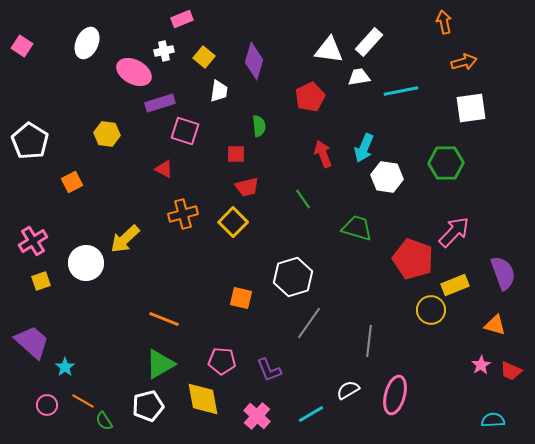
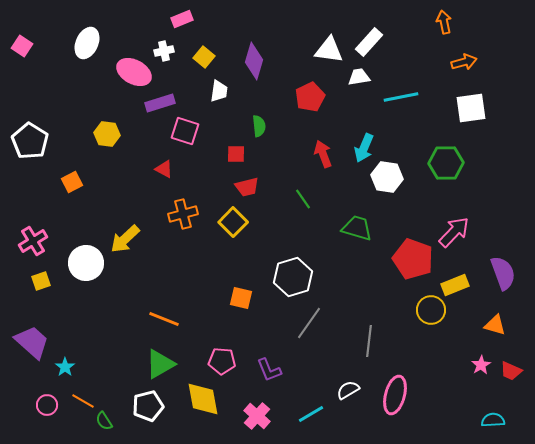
cyan line at (401, 91): moved 6 px down
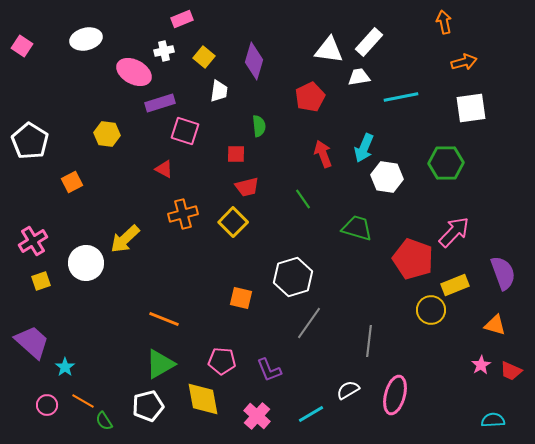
white ellipse at (87, 43): moved 1 px left, 4 px up; rotated 52 degrees clockwise
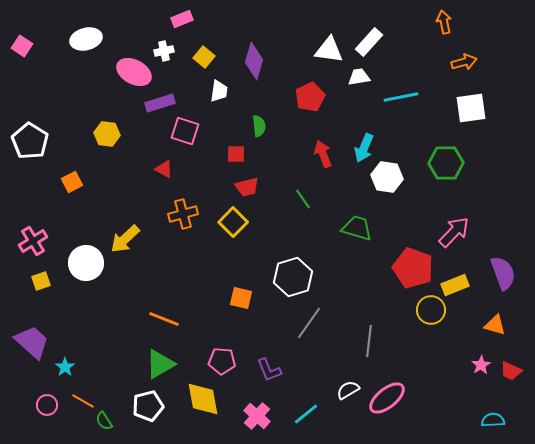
red pentagon at (413, 259): moved 9 px down
pink ellipse at (395, 395): moved 8 px left, 3 px down; rotated 36 degrees clockwise
cyan line at (311, 414): moved 5 px left; rotated 8 degrees counterclockwise
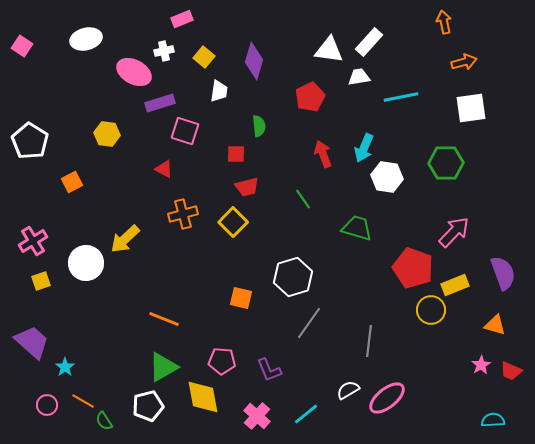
green triangle at (160, 364): moved 3 px right, 3 px down
yellow diamond at (203, 399): moved 2 px up
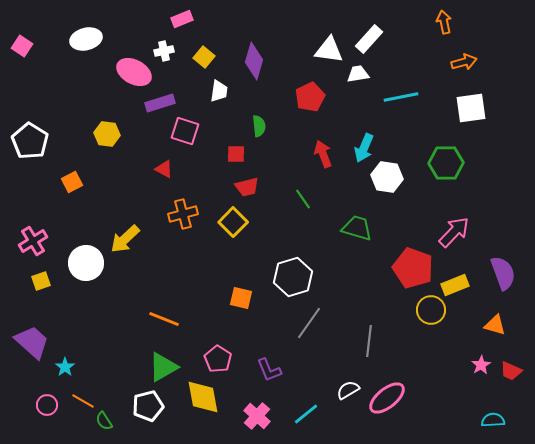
white rectangle at (369, 42): moved 3 px up
white trapezoid at (359, 77): moved 1 px left, 3 px up
pink pentagon at (222, 361): moved 4 px left, 2 px up; rotated 28 degrees clockwise
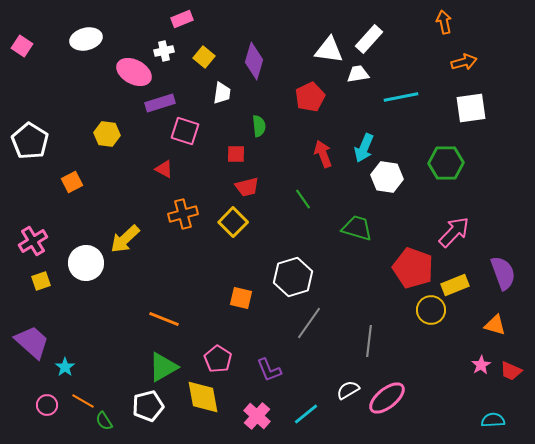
white trapezoid at (219, 91): moved 3 px right, 2 px down
